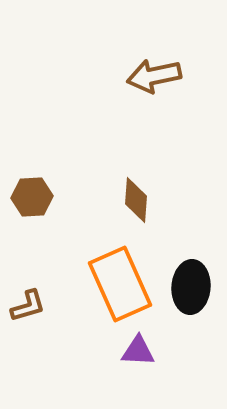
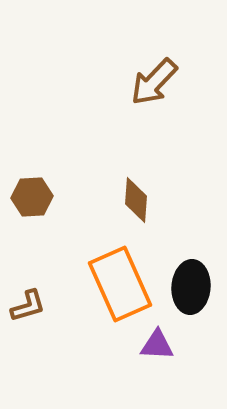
brown arrow: moved 6 px down; rotated 34 degrees counterclockwise
purple triangle: moved 19 px right, 6 px up
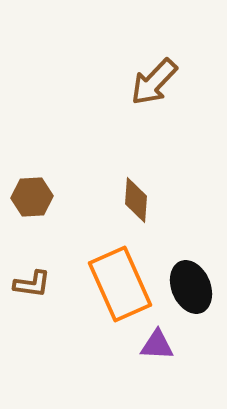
black ellipse: rotated 27 degrees counterclockwise
brown L-shape: moved 4 px right, 22 px up; rotated 24 degrees clockwise
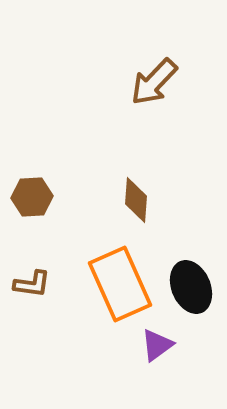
purple triangle: rotated 39 degrees counterclockwise
